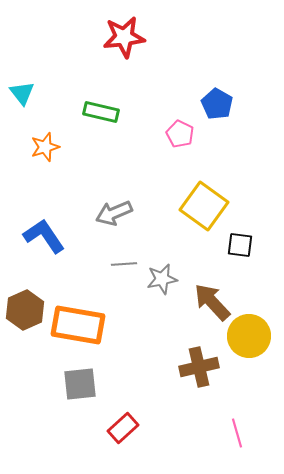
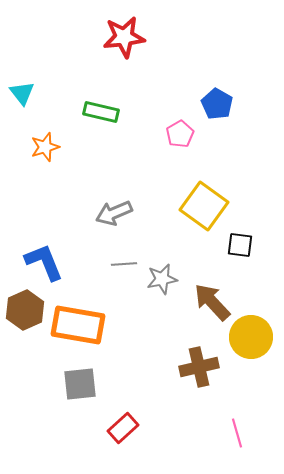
pink pentagon: rotated 16 degrees clockwise
blue L-shape: moved 26 px down; rotated 12 degrees clockwise
yellow circle: moved 2 px right, 1 px down
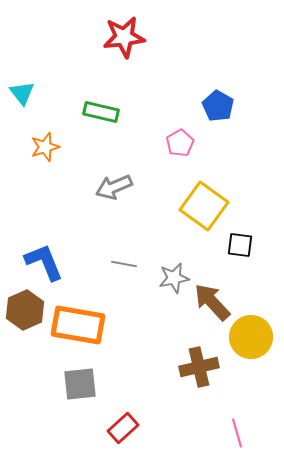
blue pentagon: moved 1 px right, 2 px down
pink pentagon: moved 9 px down
gray arrow: moved 26 px up
gray line: rotated 15 degrees clockwise
gray star: moved 12 px right, 1 px up
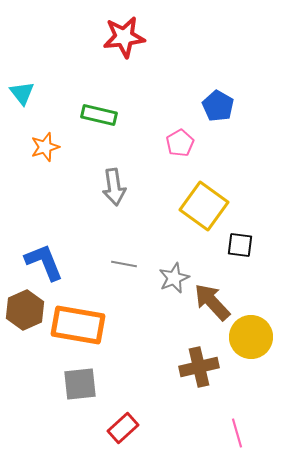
green rectangle: moved 2 px left, 3 px down
gray arrow: rotated 75 degrees counterclockwise
gray star: rotated 12 degrees counterclockwise
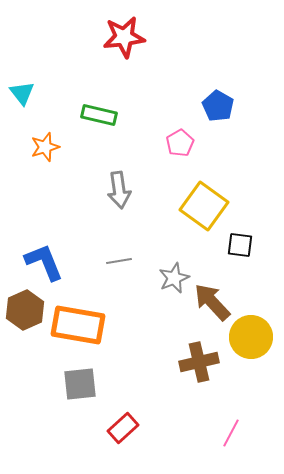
gray arrow: moved 5 px right, 3 px down
gray line: moved 5 px left, 3 px up; rotated 20 degrees counterclockwise
brown cross: moved 5 px up
pink line: moved 6 px left; rotated 44 degrees clockwise
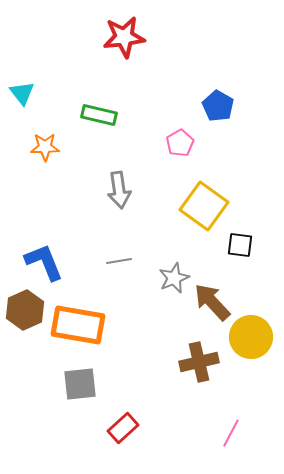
orange star: rotated 16 degrees clockwise
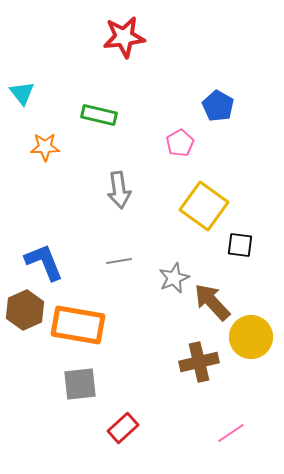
pink line: rotated 28 degrees clockwise
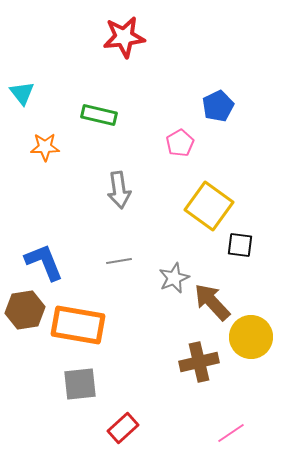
blue pentagon: rotated 16 degrees clockwise
yellow square: moved 5 px right
brown hexagon: rotated 15 degrees clockwise
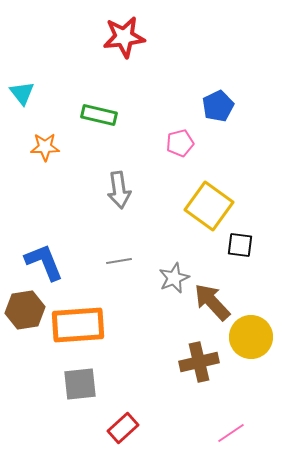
pink pentagon: rotated 16 degrees clockwise
orange rectangle: rotated 14 degrees counterclockwise
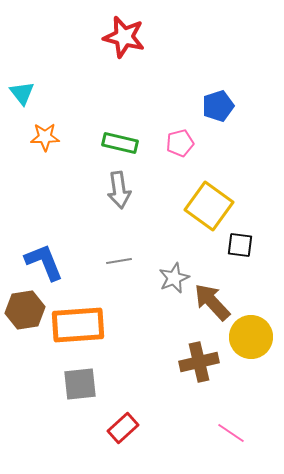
red star: rotated 21 degrees clockwise
blue pentagon: rotated 8 degrees clockwise
green rectangle: moved 21 px right, 28 px down
orange star: moved 10 px up
pink line: rotated 68 degrees clockwise
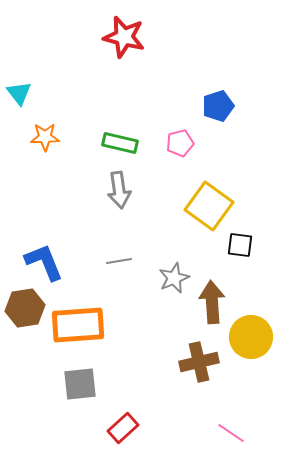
cyan triangle: moved 3 px left
brown arrow: rotated 39 degrees clockwise
brown hexagon: moved 2 px up
